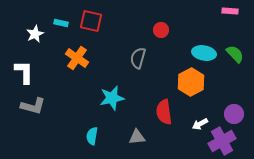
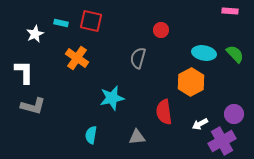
cyan semicircle: moved 1 px left, 1 px up
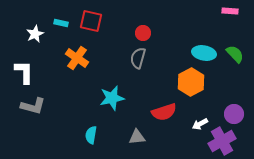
red circle: moved 18 px left, 3 px down
red semicircle: rotated 100 degrees counterclockwise
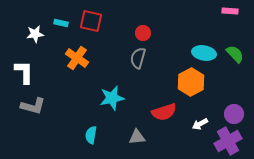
white star: rotated 18 degrees clockwise
purple cross: moved 6 px right
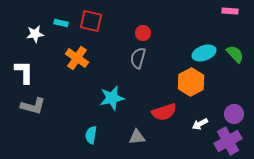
cyan ellipse: rotated 30 degrees counterclockwise
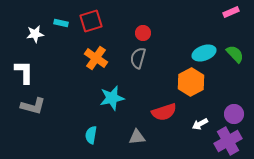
pink rectangle: moved 1 px right, 1 px down; rotated 28 degrees counterclockwise
red square: rotated 30 degrees counterclockwise
orange cross: moved 19 px right
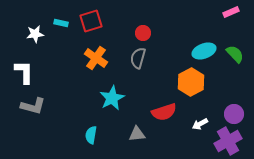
cyan ellipse: moved 2 px up
cyan star: rotated 15 degrees counterclockwise
gray triangle: moved 3 px up
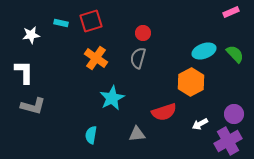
white star: moved 4 px left, 1 px down
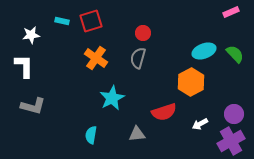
cyan rectangle: moved 1 px right, 2 px up
white L-shape: moved 6 px up
purple cross: moved 3 px right
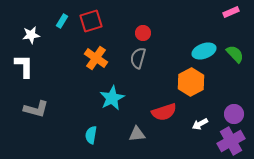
cyan rectangle: rotated 72 degrees counterclockwise
gray L-shape: moved 3 px right, 3 px down
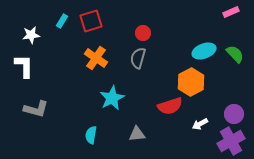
red semicircle: moved 6 px right, 6 px up
